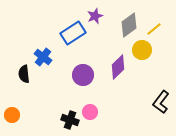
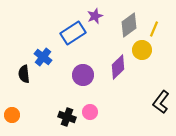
yellow line: rotated 28 degrees counterclockwise
black cross: moved 3 px left, 3 px up
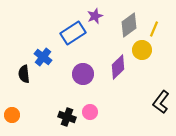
purple circle: moved 1 px up
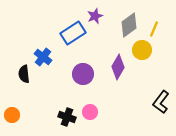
purple diamond: rotated 15 degrees counterclockwise
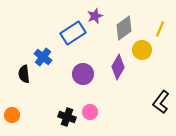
gray diamond: moved 5 px left, 3 px down
yellow line: moved 6 px right
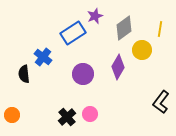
yellow line: rotated 14 degrees counterclockwise
pink circle: moved 2 px down
black cross: rotated 30 degrees clockwise
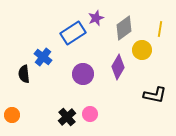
purple star: moved 1 px right, 2 px down
black L-shape: moved 6 px left, 7 px up; rotated 115 degrees counterclockwise
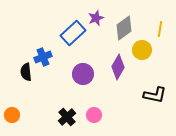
blue rectangle: rotated 10 degrees counterclockwise
blue cross: rotated 30 degrees clockwise
black semicircle: moved 2 px right, 2 px up
pink circle: moved 4 px right, 1 px down
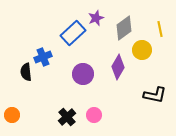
yellow line: rotated 21 degrees counterclockwise
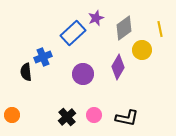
black L-shape: moved 28 px left, 23 px down
